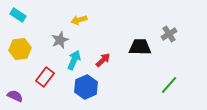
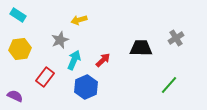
gray cross: moved 7 px right, 4 px down
black trapezoid: moved 1 px right, 1 px down
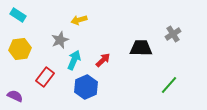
gray cross: moved 3 px left, 4 px up
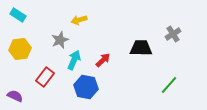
blue hexagon: rotated 25 degrees counterclockwise
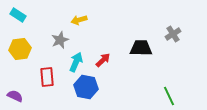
cyan arrow: moved 2 px right, 2 px down
red rectangle: moved 2 px right; rotated 42 degrees counterclockwise
green line: moved 11 px down; rotated 66 degrees counterclockwise
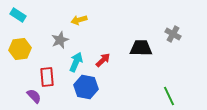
gray cross: rotated 28 degrees counterclockwise
purple semicircle: moved 19 px right; rotated 21 degrees clockwise
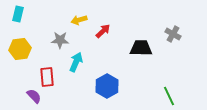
cyan rectangle: moved 1 px up; rotated 70 degrees clockwise
gray star: rotated 24 degrees clockwise
red arrow: moved 29 px up
blue hexagon: moved 21 px right, 1 px up; rotated 20 degrees clockwise
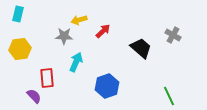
gray cross: moved 1 px down
gray star: moved 4 px right, 4 px up
black trapezoid: rotated 40 degrees clockwise
red rectangle: moved 1 px down
blue hexagon: rotated 10 degrees clockwise
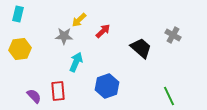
yellow arrow: rotated 28 degrees counterclockwise
red rectangle: moved 11 px right, 13 px down
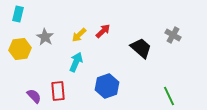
yellow arrow: moved 15 px down
gray star: moved 19 px left, 1 px down; rotated 30 degrees clockwise
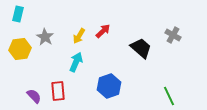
yellow arrow: moved 1 px down; rotated 14 degrees counterclockwise
blue hexagon: moved 2 px right
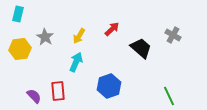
red arrow: moved 9 px right, 2 px up
